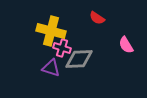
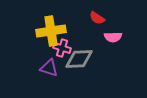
yellow cross: rotated 24 degrees counterclockwise
pink semicircle: moved 13 px left, 8 px up; rotated 60 degrees counterclockwise
purple triangle: moved 2 px left
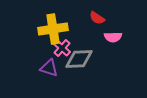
yellow cross: moved 2 px right, 2 px up
pink cross: rotated 24 degrees clockwise
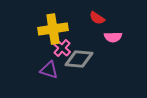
gray diamond: rotated 8 degrees clockwise
purple triangle: moved 2 px down
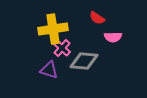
gray diamond: moved 5 px right, 2 px down
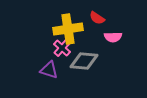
yellow cross: moved 15 px right
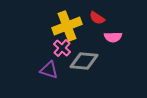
yellow cross: moved 1 px left, 3 px up; rotated 12 degrees counterclockwise
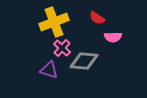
yellow cross: moved 13 px left, 4 px up
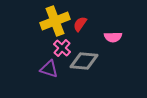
red semicircle: moved 17 px left, 6 px down; rotated 91 degrees clockwise
yellow cross: moved 1 px right, 1 px up
purple triangle: moved 1 px up
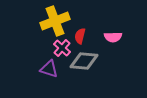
red semicircle: moved 12 px down; rotated 21 degrees counterclockwise
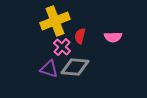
pink cross: moved 1 px up
gray diamond: moved 9 px left, 6 px down
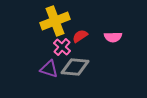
red semicircle: rotated 42 degrees clockwise
